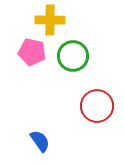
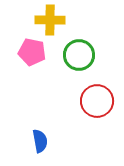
green circle: moved 6 px right, 1 px up
red circle: moved 5 px up
blue semicircle: rotated 25 degrees clockwise
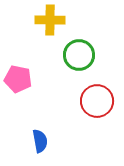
pink pentagon: moved 14 px left, 27 px down
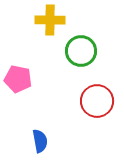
green circle: moved 2 px right, 4 px up
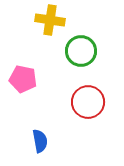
yellow cross: rotated 8 degrees clockwise
pink pentagon: moved 5 px right
red circle: moved 9 px left, 1 px down
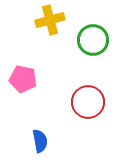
yellow cross: rotated 24 degrees counterclockwise
green circle: moved 12 px right, 11 px up
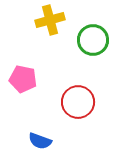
red circle: moved 10 px left
blue semicircle: rotated 120 degrees clockwise
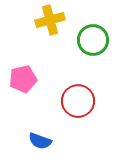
pink pentagon: rotated 24 degrees counterclockwise
red circle: moved 1 px up
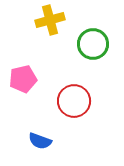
green circle: moved 4 px down
red circle: moved 4 px left
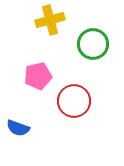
pink pentagon: moved 15 px right, 3 px up
blue semicircle: moved 22 px left, 13 px up
